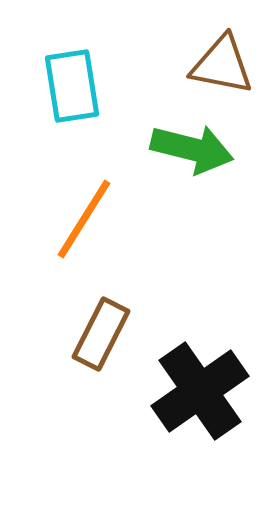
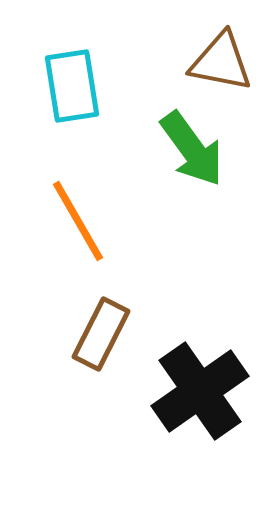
brown triangle: moved 1 px left, 3 px up
green arrow: rotated 40 degrees clockwise
orange line: moved 6 px left, 2 px down; rotated 62 degrees counterclockwise
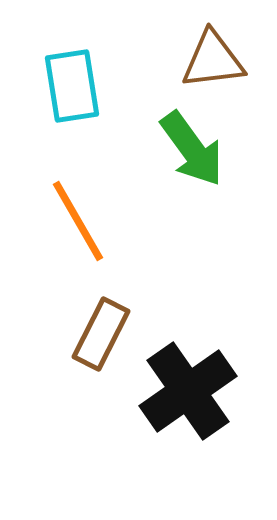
brown triangle: moved 8 px left, 2 px up; rotated 18 degrees counterclockwise
black cross: moved 12 px left
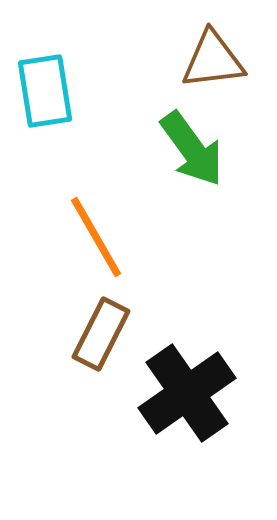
cyan rectangle: moved 27 px left, 5 px down
orange line: moved 18 px right, 16 px down
black cross: moved 1 px left, 2 px down
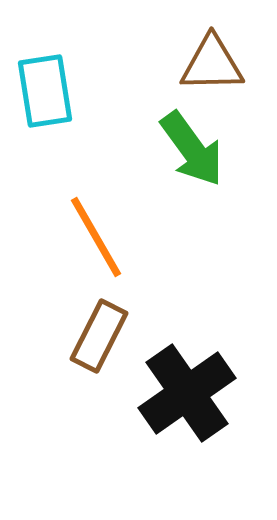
brown triangle: moved 1 px left, 4 px down; rotated 6 degrees clockwise
brown rectangle: moved 2 px left, 2 px down
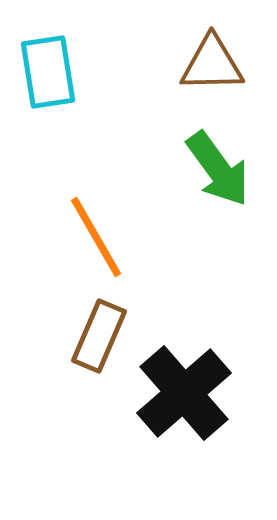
cyan rectangle: moved 3 px right, 19 px up
green arrow: moved 26 px right, 20 px down
brown rectangle: rotated 4 degrees counterclockwise
black cross: moved 3 px left; rotated 6 degrees counterclockwise
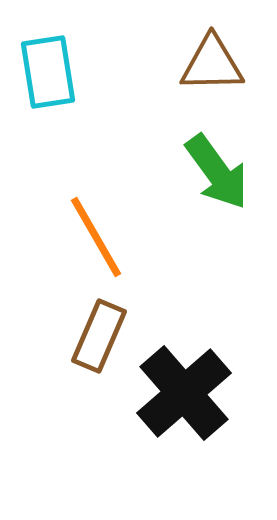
green arrow: moved 1 px left, 3 px down
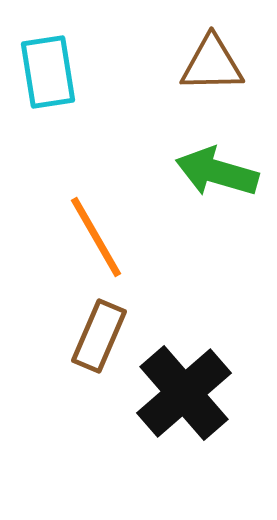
green arrow: rotated 142 degrees clockwise
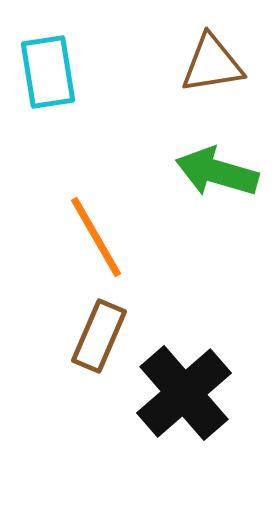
brown triangle: rotated 8 degrees counterclockwise
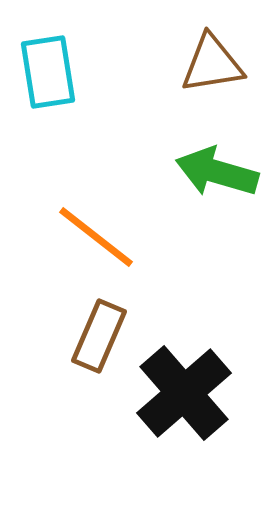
orange line: rotated 22 degrees counterclockwise
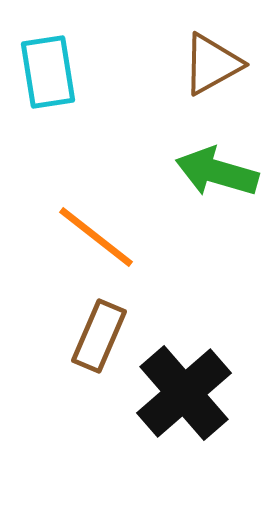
brown triangle: rotated 20 degrees counterclockwise
